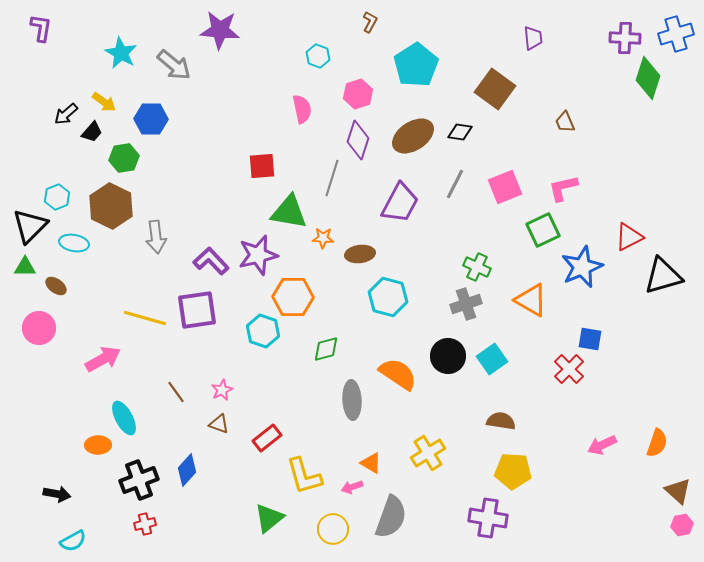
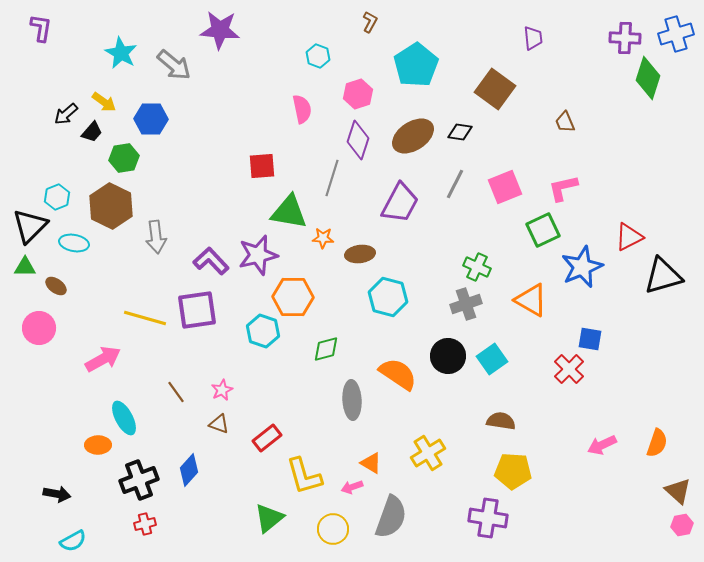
blue diamond at (187, 470): moved 2 px right
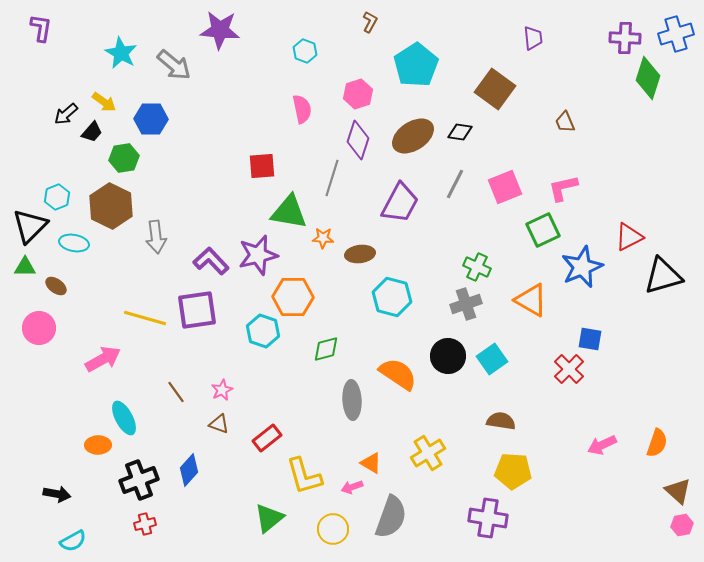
cyan hexagon at (318, 56): moved 13 px left, 5 px up
cyan hexagon at (388, 297): moved 4 px right
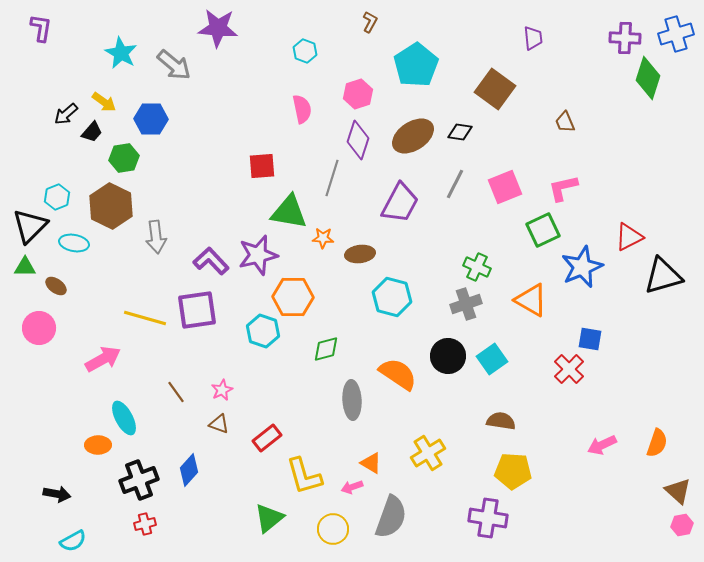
purple star at (220, 30): moved 2 px left, 2 px up
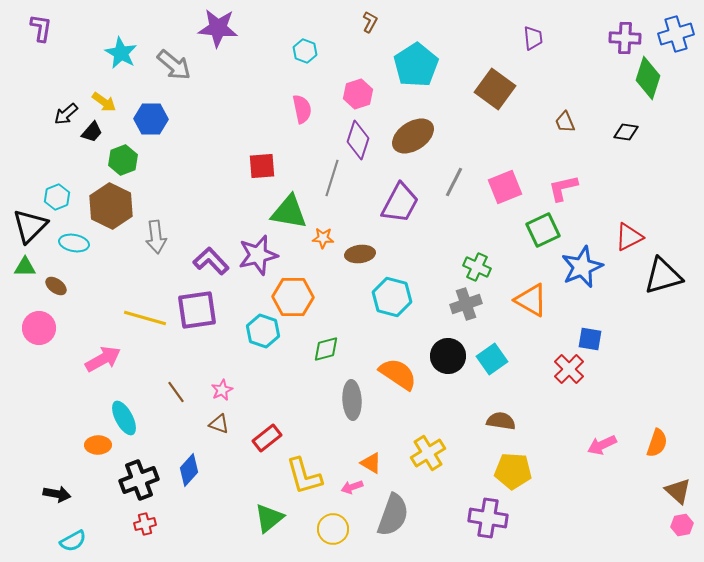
black diamond at (460, 132): moved 166 px right
green hexagon at (124, 158): moved 1 px left, 2 px down; rotated 12 degrees counterclockwise
gray line at (455, 184): moved 1 px left, 2 px up
gray semicircle at (391, 517): moved 2 px right, 2 px up
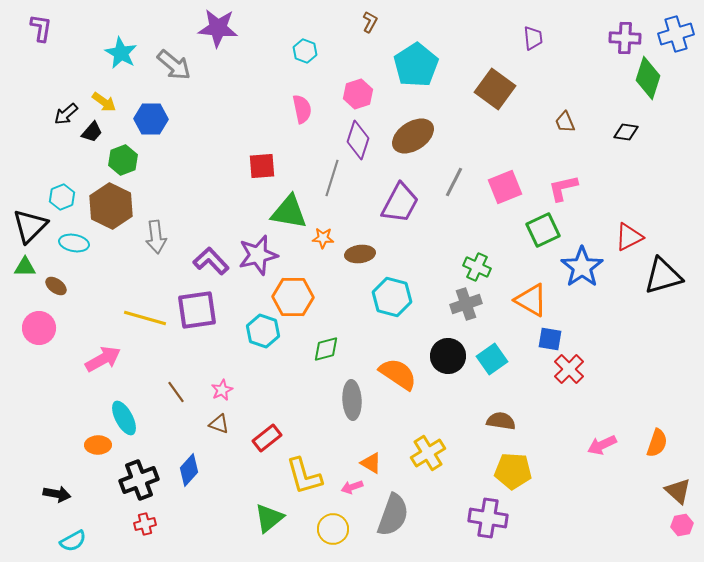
cyan hexagon at (57, 197): moved 5 px right
blue star at (582, 267): rotated 12 degrees counterclockwise
blue square at (590, 339): moved 40 px left
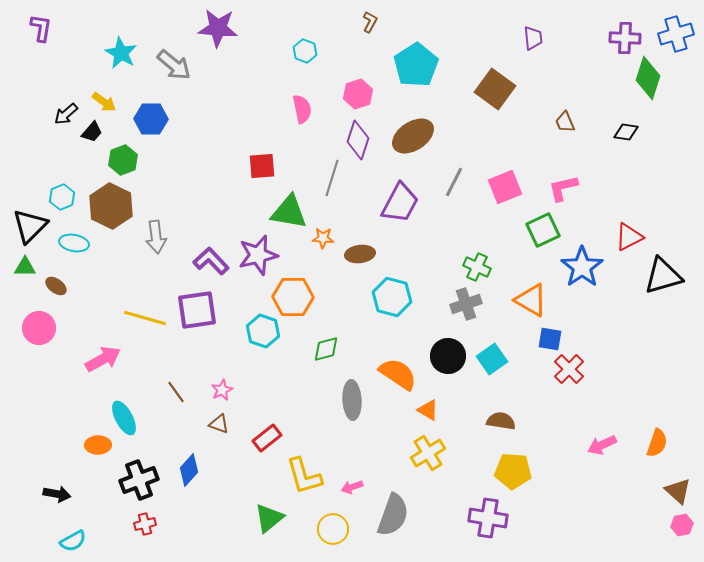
orange triangle at (371, 463): moved 57 px right, 53 px up
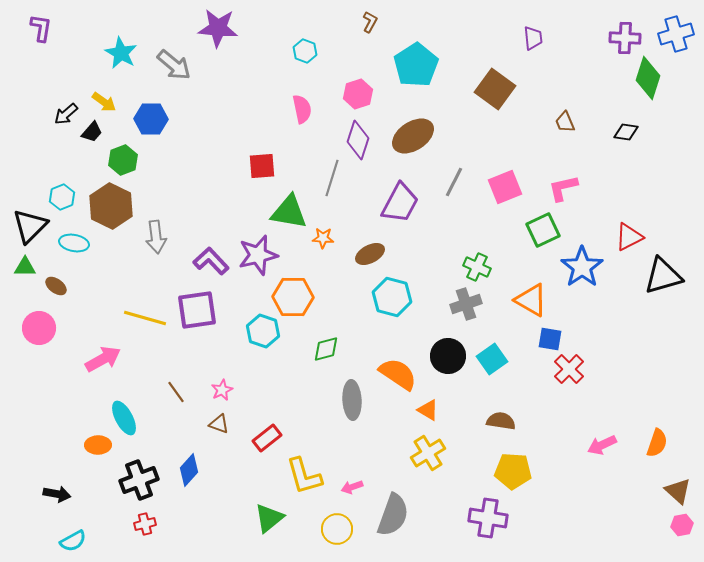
brown ellipse at (360, 254): moved 10 px right; rotated 20 degrees counterclockwise
yellow circle at (333, 529): moved 4 px right
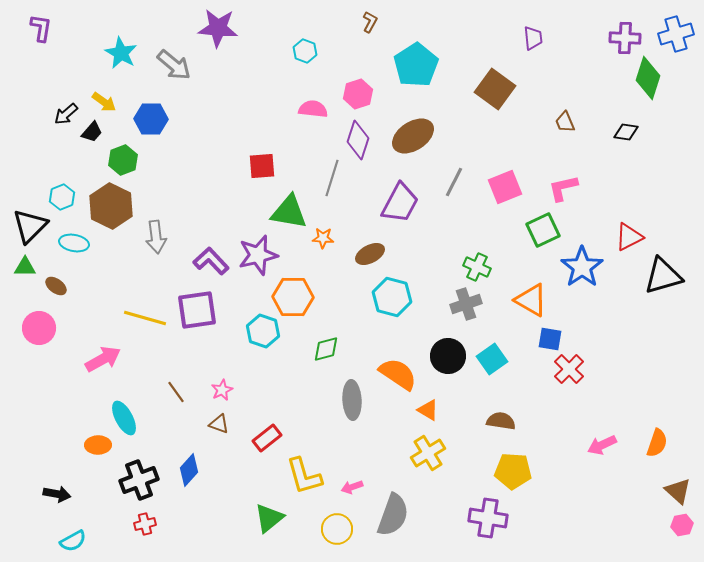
pink semicircle at (302, 109): moved 11 px right; rotated 72 degrees counterclockwise
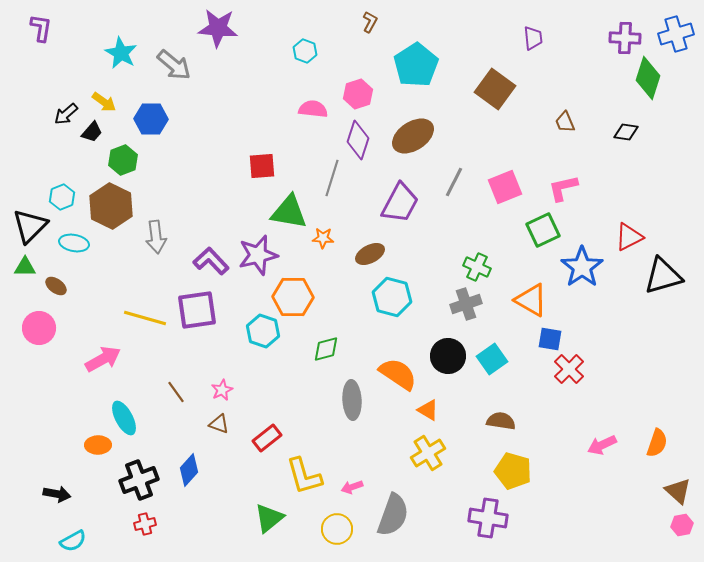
yellow pentagon at (513, 471): rotated 12 degrees clockwise
